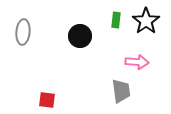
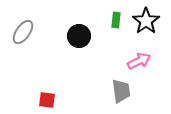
gray ellipse: rotated 30 degrees clockwise
black circle: moved 1 px left
pink arrow: moved 2 px right, 1 px up; rotated 30 degrees counterclockwise
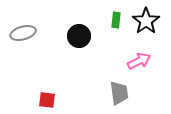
gray ellipse: moved 1 px down; rotated 40 degrees clockwise
gray trapezoid: moved 2 px left, 2 px down
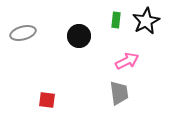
black star: rotated 8 degrees clockwise
pink arrow: moved 12 px left
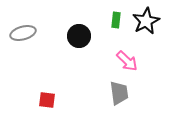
pink arrow: rotated 70 degrees clockwise
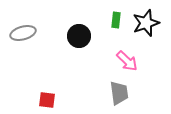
black star: moved 2 px down; rotated 8 degrees clockwise
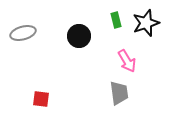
green rectangle: rotated 21 degrees counterclockwise
pink arrow: rotated 15 degrees clockwise
red square: moved 6 px left, 1 px up
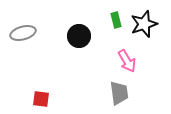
black star: moved 2 px left, 1 px down
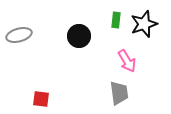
green rectangle: rotated 21 degrees clockwise
gray ellipse: moved 4 px left, 2 px down
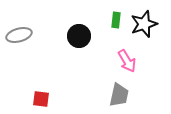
gray trapezoid: moved 2 px down; rotated 20 degrees clockwise
